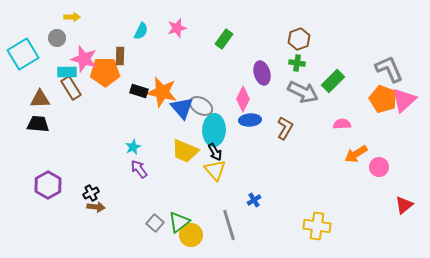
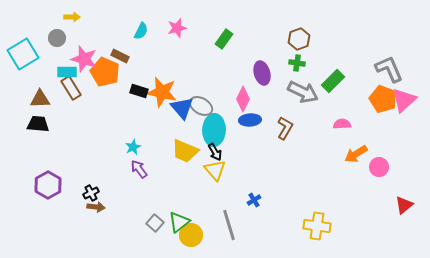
brown rectangle at (120, 56): rotated 66 degrees counterclockwise
orange pentagon at (105, 72): rotated 24 degrees clockwise
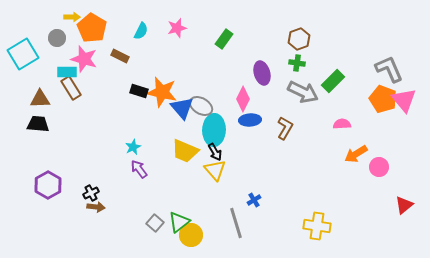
orange pentagon at (105, 72): moved 13 px left, 44 px up; rotated 8 degrees clockwise
pink triangle at (404, 100): rotated 28 degrees counterclockwise
gray line at (229, 225): moved 7 px right, 2 px up
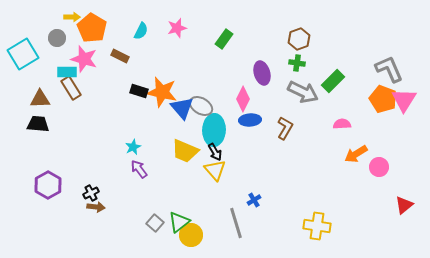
pink triangle at (404, 100): rotated 12 degrees clockwise
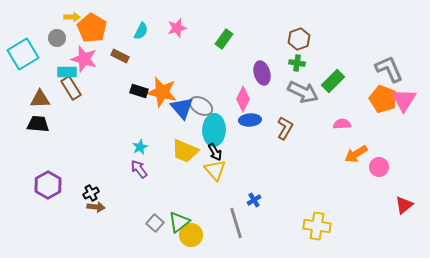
cyan star at (133, 147): moved 7 px right
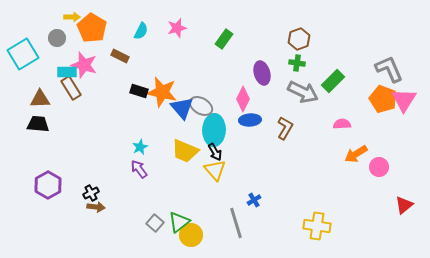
pink star at (84, 59): moved 6 px down
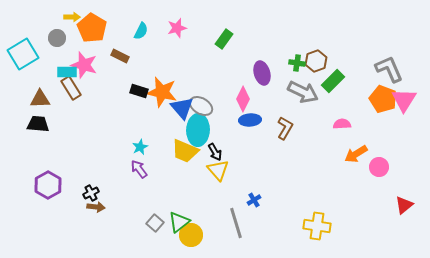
brown hexagon at (299, 39): moved 17 px right, 22 px down
cyan ellipse at (214, 130): moved 16 px left
yellow triangle at (215, 170): moved 3 px right
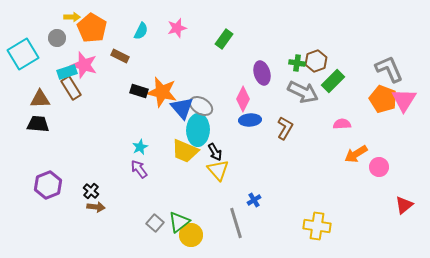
cyan rectangle at (67, 72): rotated 18 degrees counterclockwise
purple hexagon at (48, 185): rotated 8 degrees clockwise
black cross at (91, 193): moved 2 px up; rotated 21 degrees counterclockwise
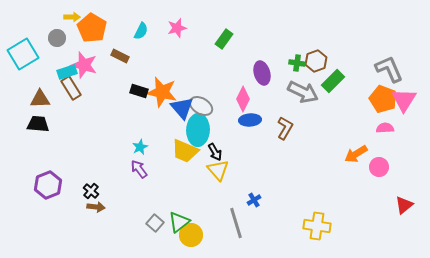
pink semicircle at (342, 124): moved 43 px right, 4 px down
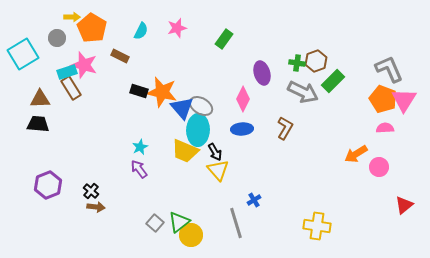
blue ellipse at (250, 120): moved 8 px left, 9 px down
